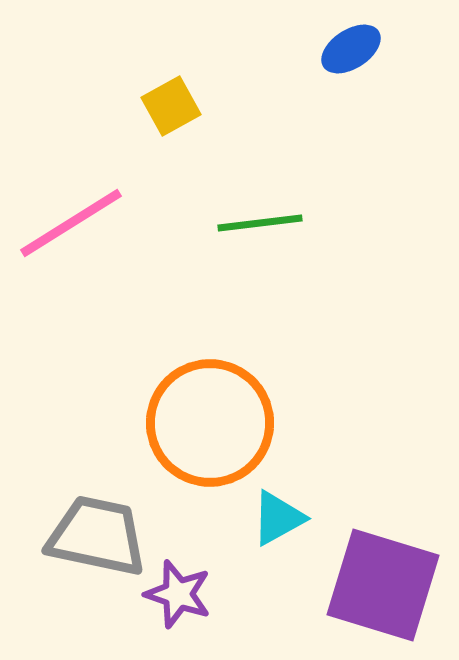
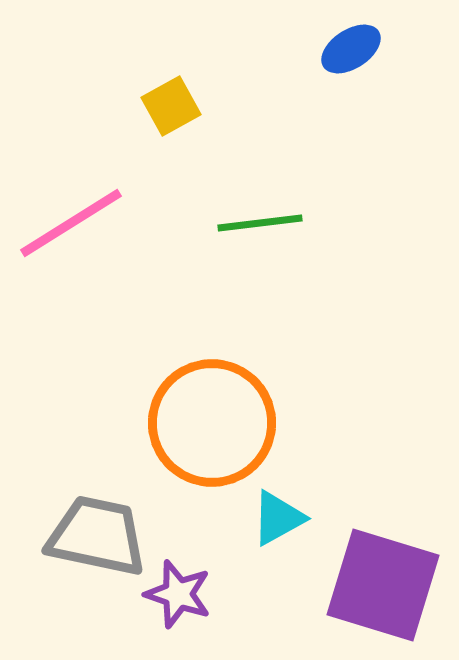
orange circle: moved 2 px right
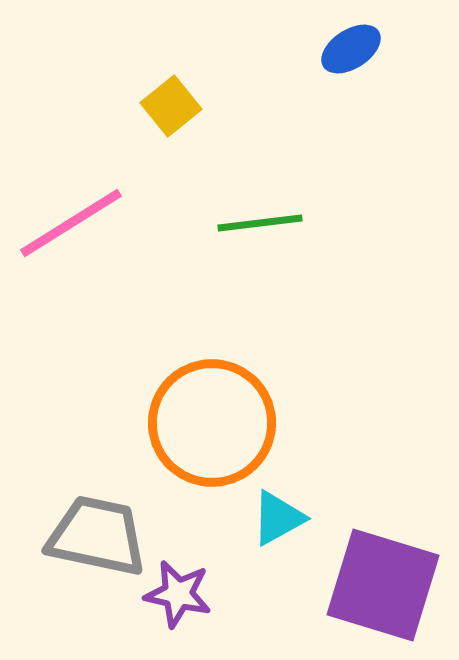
yellow square: rotated 10 degrees counterclockwise
purple star: rotated 6 degrees counterclockwise
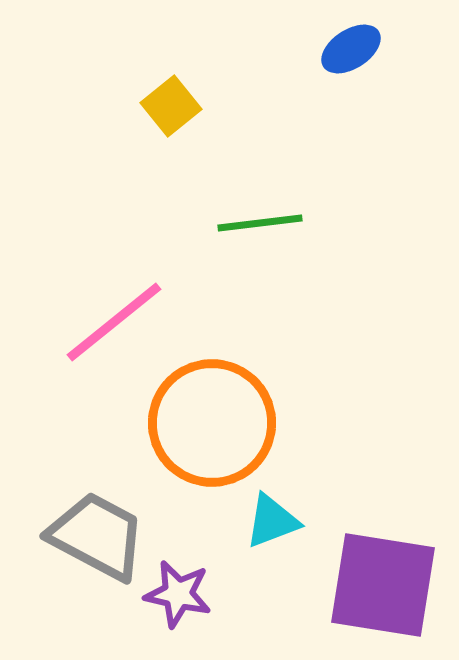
pink line: moved 43 px right, 99 px down; rotated 7 degrees counterclockwise
cyan triangle: moved 6 px left, 3 px down; rotated 8 degrees clockwise
gray trapezoid: rotated 16 degrees clockwise
purple square: rotated 8 degrees counterclockwise
